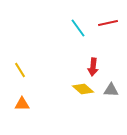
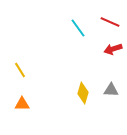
red line: moved 2 px right, 1 px up; rotated 36 degrees clockwise
red arrow: moved 20 px right, 18 px up; rotated 66 degrees clockwise
yellow diamond: moved 4 px down; rotated 65 degrees clockwise
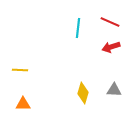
cyan line: rotated 42 degrees clockwise
red arrow: moved 2 px left, 2 px up
yellow line: rotated 56 degrees counterclockwise
gray triangle: moved 3 px right
orange triangle: moved 1 px right
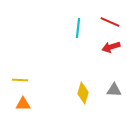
yellow line: moved 10 px down
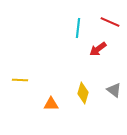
red arrow: moved 13 px left, 2 px down; rotated 18 degrees counterclockwise
gray triangle: rotated 35 degrees clockwise
orange triangle: moved 28 px right
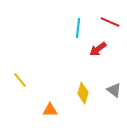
yellow line: rotated 49 degrees clockwise
orange triangle: moved 1 px left, 6 px down
